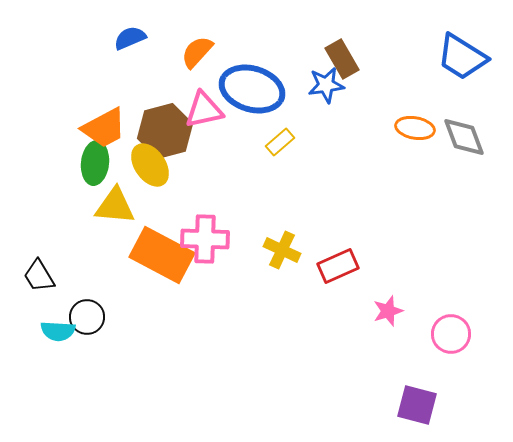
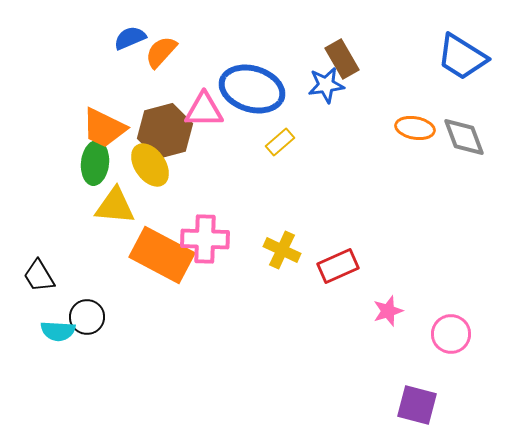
orange semicircle: moved 36 px left
pink triangle: rotated 12 degrees clockwise
orange trapezoid: rotated 54 degrees clockwise
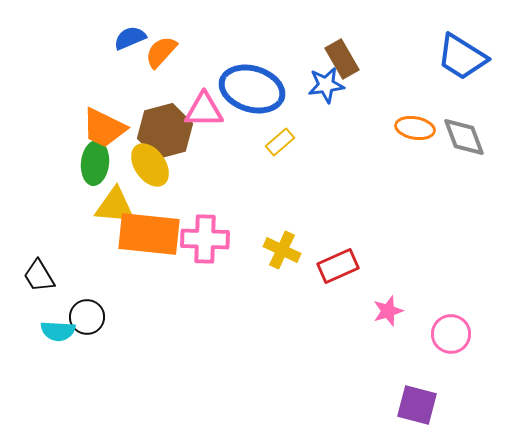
orange rectangle: moved 13 px left, 21 px up; rotated 22 degrees counterclockwise
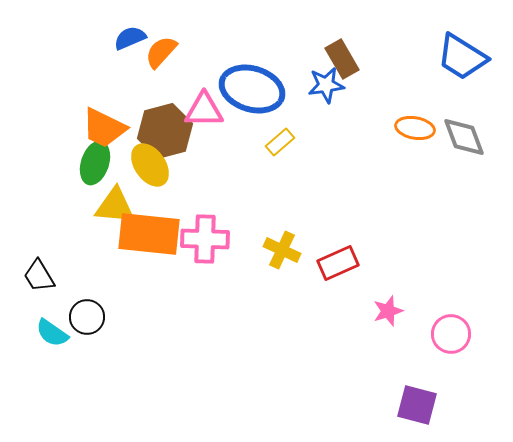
green ellipse: rotated 12 degrees clockwise
red rectangle: moved 3 px up
cyan semicircle: moved 6 px left, 2 px down; rotated 32 degrees clockwise
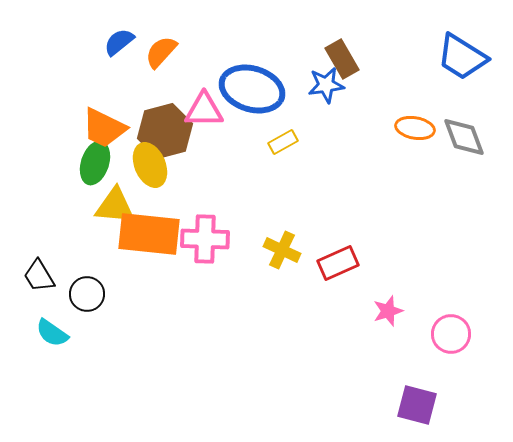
blue semicircle: moved 11 px left, 4 px down; rotated 16 degrees counterclockwise
yellow rectangle: moved 3 px right; rotated 12 degrees clockwise
yellow ellipse: rotated 12 degrees clockwise
black circle: moved 23 px up
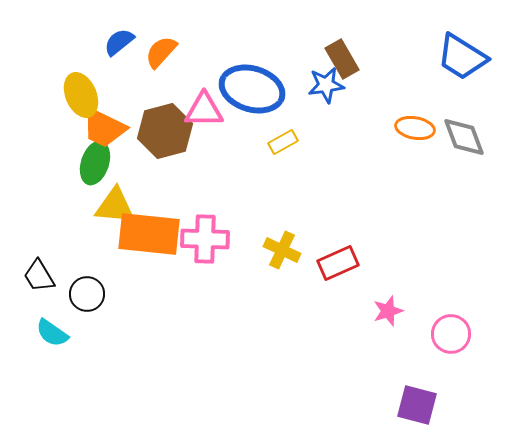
yellow ellipse: moved 69 px left, 70 px up
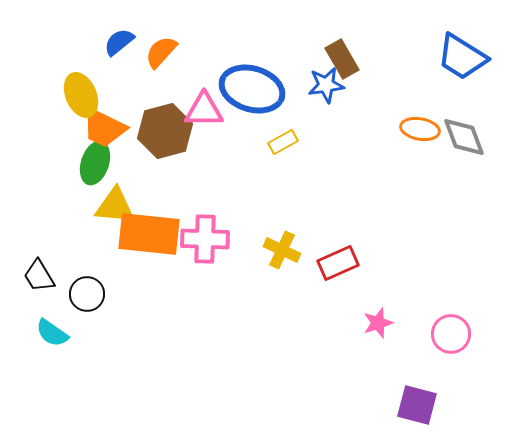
orange ellipse: moved 5 px right, 1 px down
pink star: moved 10 px left, 12 px down
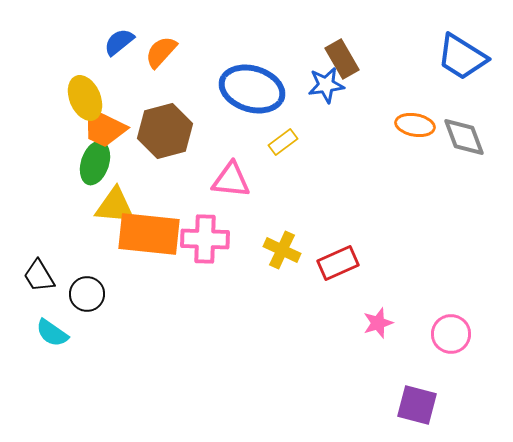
yellow ellipse: moved 4 px right, 3 px down
pink triangle: moved 27 px right, 70 px down; rotated 6 degrees clockwise
orange ellipse: moved 5 px left, 4 px up
yellow rectangle: rotated 8 degrees counterclockwise
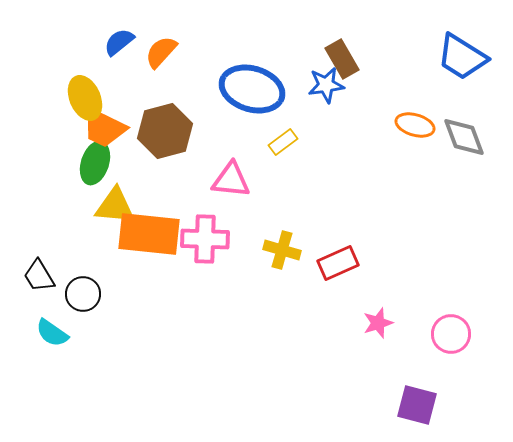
orange ellipse: rotated 6 degrees clockwise
yellow cross: rotated 9 degrees counterclockwise
black circle: moved 4 px left
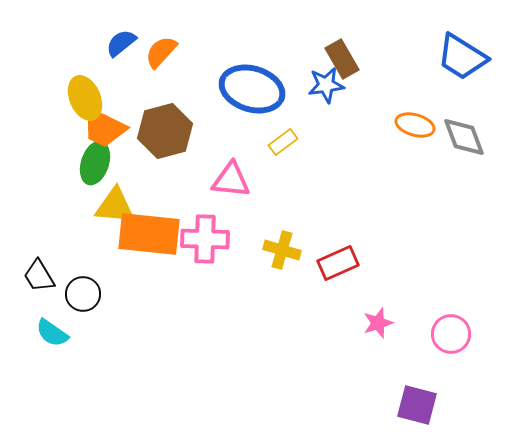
blue semicircle: moved 2 px right, 1 px down
